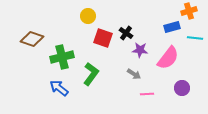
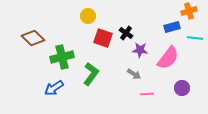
brown diamond: moved 1 px right, 1 px up; rotated 25 degrees clockwise
blue arrow: moved 5 px left; rotated 72 degrees counterclockwise
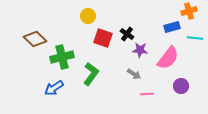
black cross: moved 1 px right, 1 px down
brown diamond: moved 2 px right, 1 px down
purple circle: moved 1 px left, 2 px up
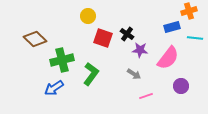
green cross: moved 3 px down
pink line: moved 1 px left, 2 px down; rotated 16 degrees counterclockwise
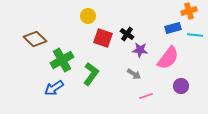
blue rectangle: moved 1 px right, 1 px down
cyan line: moved 3 px up
green cross: rotated 15 degrees counterclockwise
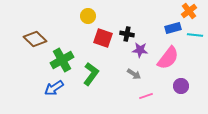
orange cross: rotated 21 degrees counterclockwise
black cross: rotated 24 degrees counterclockwise
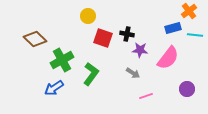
gray arrow: moved 1 px left, 1 px up
purple circle: moved 6 px right, 3 px down
